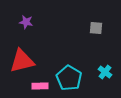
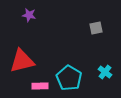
purple star: moved 3 px right, 7 px up
gray square: rotated 16 degrees counterclockwise
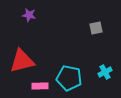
cyan cross: rotated 24 degrees clockwise
cyan pentagon: rotated 20 degrees counterclockwise
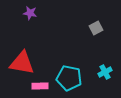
purple star: moved 1 px right, 2 px up
gray square: rotated 16 degrees counterclockwise
red triangle: moved 2 px down; rotated 24 degrees clockwise
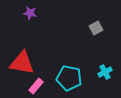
pink rectangle: moved 4 px left; rotated 49 degrees counterclockwise
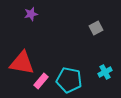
purple star: moved 1 px right, 1 px down; rotated 24 degrees counterclockwise
cyan pentagon: moved 2 px down
pink rectangle: moved 5 px right, 5 px up
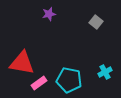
purple star: moved 18 px right
gray square: moved 6 px up; rotated 24 degrees counterclockwise
pink rectangle: moved 2 px left, 2 px down; rotated 14 degrees clockwise
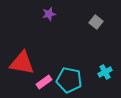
pink rectangle: moved 5 px right, 1 px up
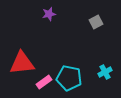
gray square: rotated 24 degrees clockwise
red triangle: rotated 16 degrees counterclockwise
cyan pentagon: moved 2 px up
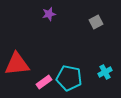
red triangle: moved 5 px left, 1 px down
